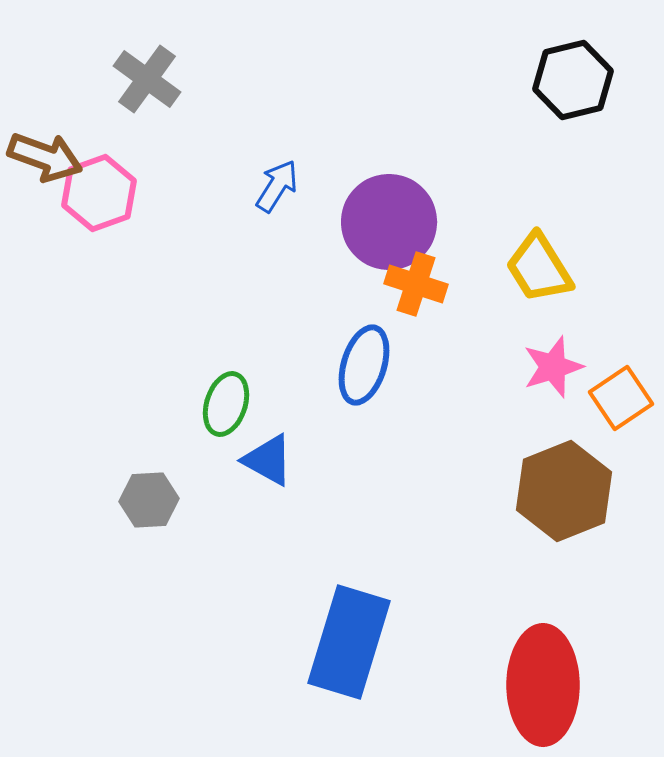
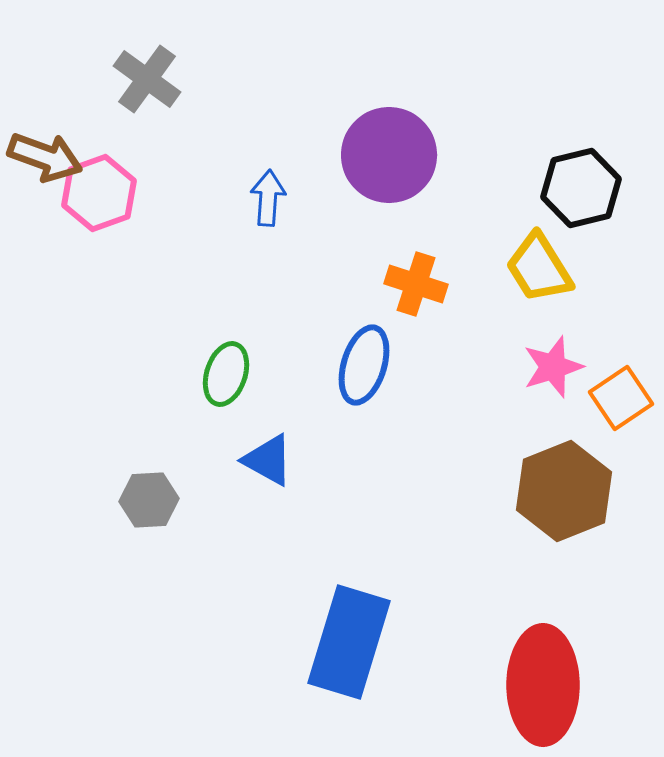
black hexagon: moved 8 px right, 108 px down
blue arrow: moved 9 px left, 12 px down; rotated 28 degrees counterclockwise
purple circle: moved 67 px up
green ellipse: moved 30 px up
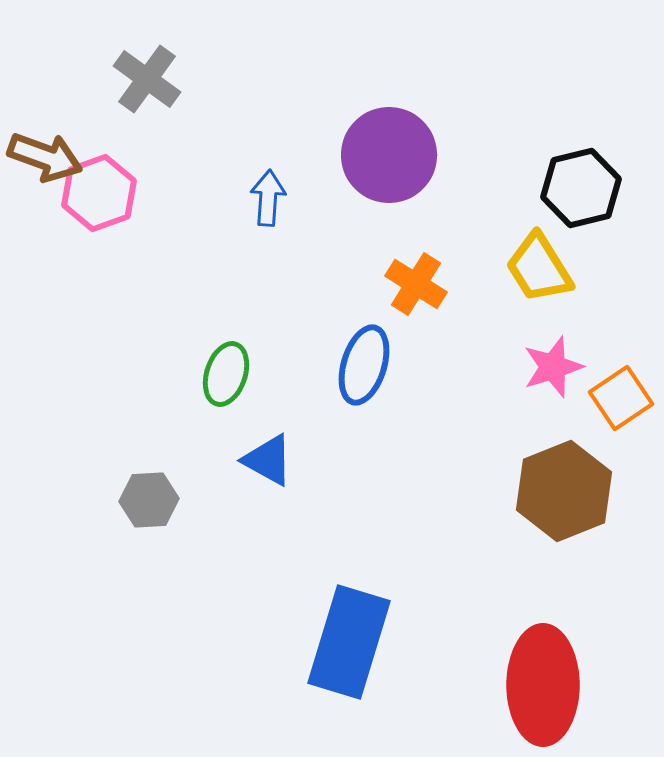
orange cross: rotated 14 degrees clockwise
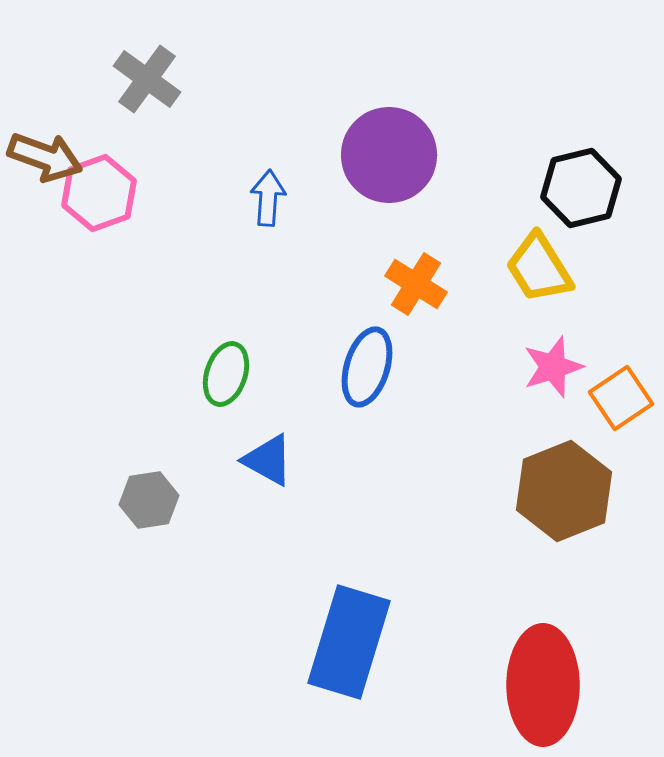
blue ellipse: moved 3 px right, 2 px down
gray hexagon: rotated 6 degrees counterclockwise
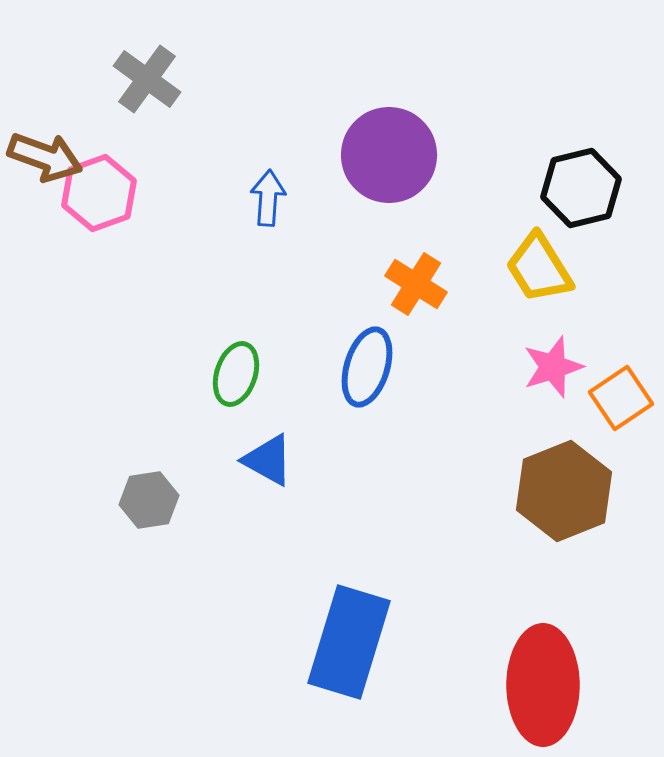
green ellipse: moved 10 px right
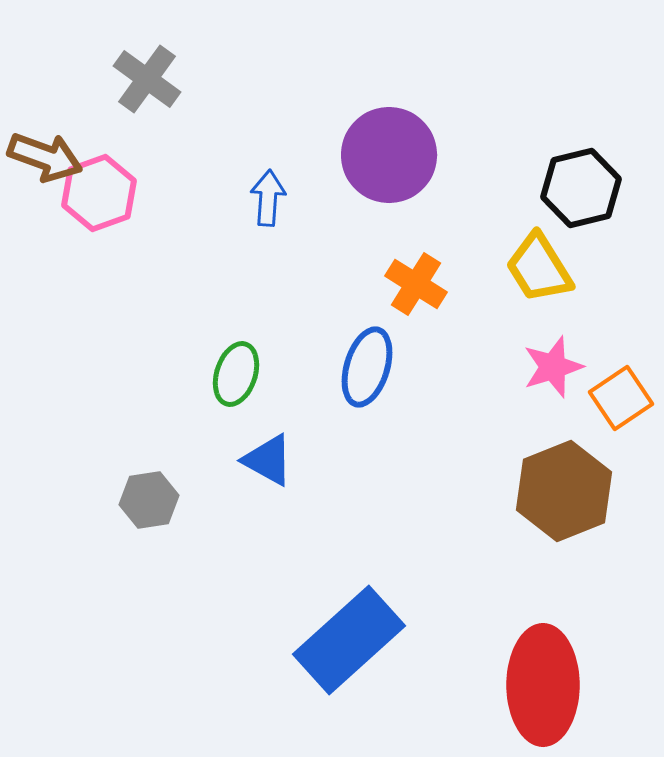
blue rectangle: moved 2 px up; rotated 31 degrees clockwise
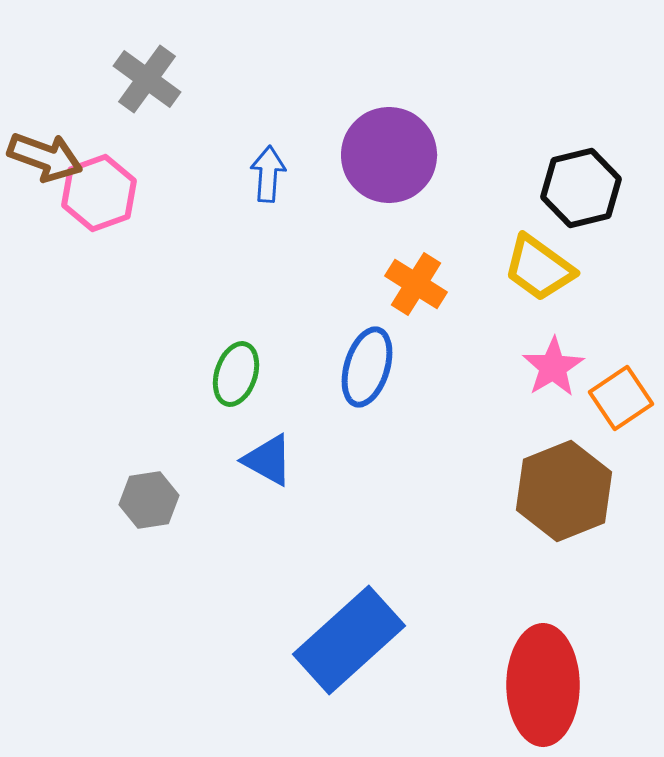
blue arrow: moved 24 px up
yellow trapezoid: rotated 22 degrees counterclockwise
pink star: rotated 14 degrees counterclockwise
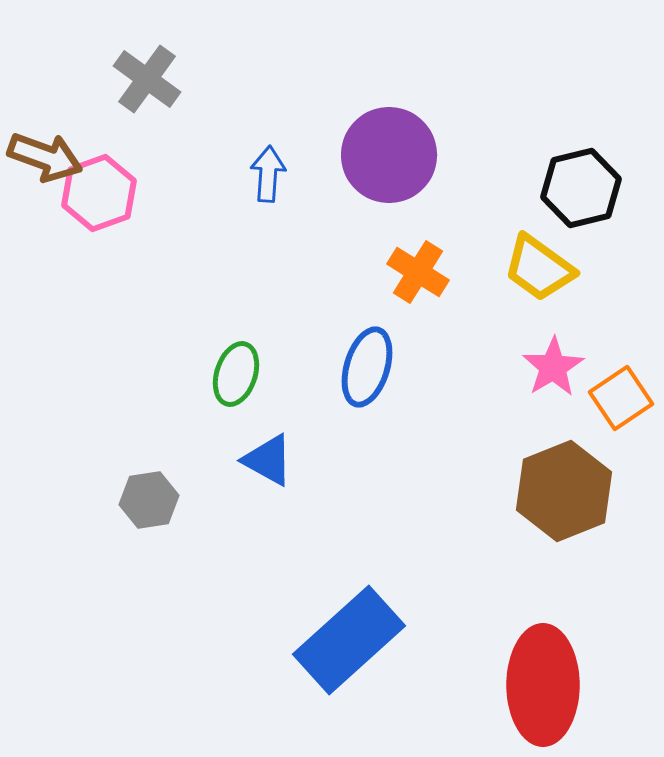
orange cross: moved 2 px right, 12 px up
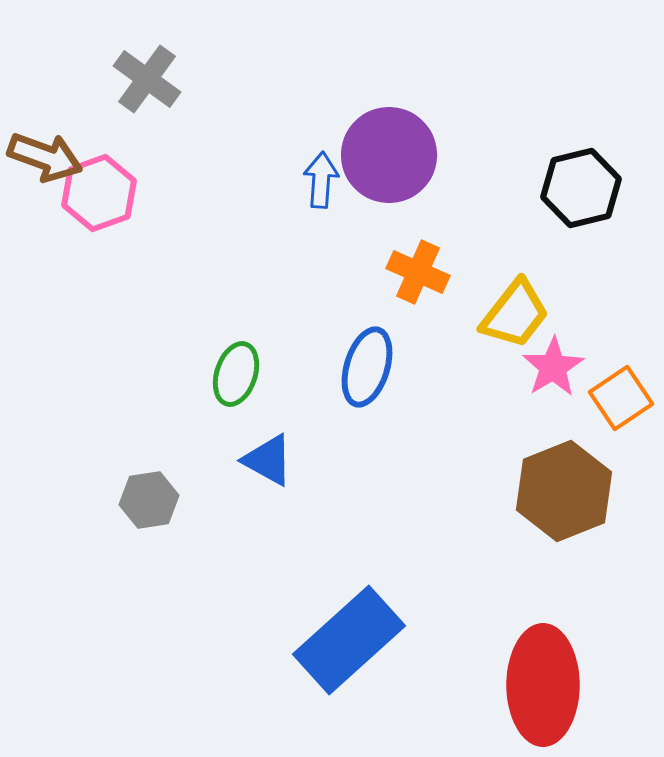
blue arrow: moved 53 px right, 6 px down
yellow trapezoid: moved 24 px left, 46 px down; rotated 88 degrees counterclockwise
orange cross: rotated 8 degrees counterclockwise
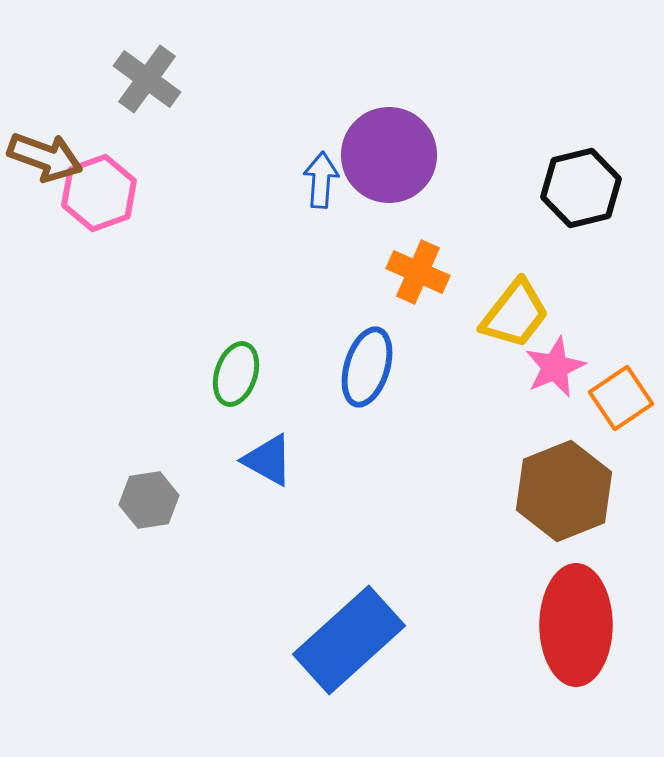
pink star: moved 2 px right; rotated 8 degrees clockwise
red ellipse: moved 33 px right, 60 px up
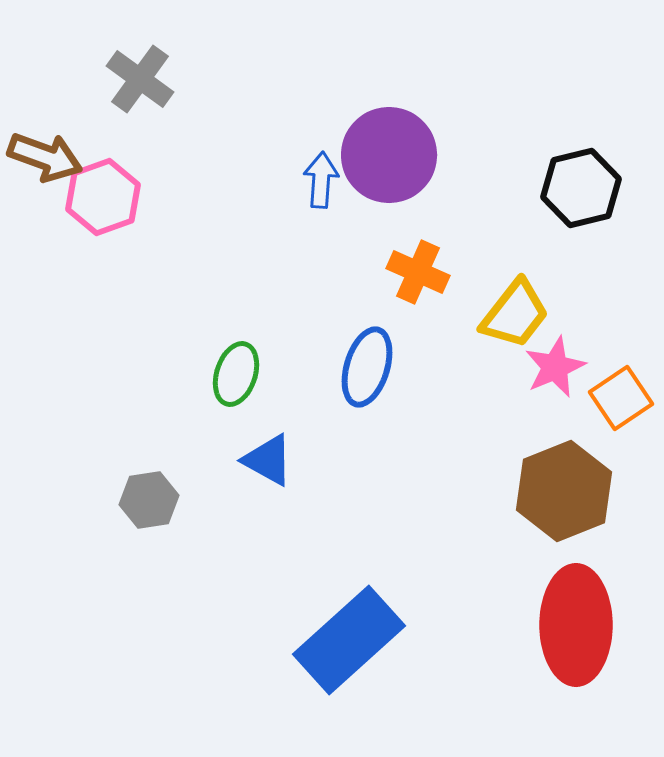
gray cross: moved 7 px left
pink hexagon: moved 4 px right, 4 px down
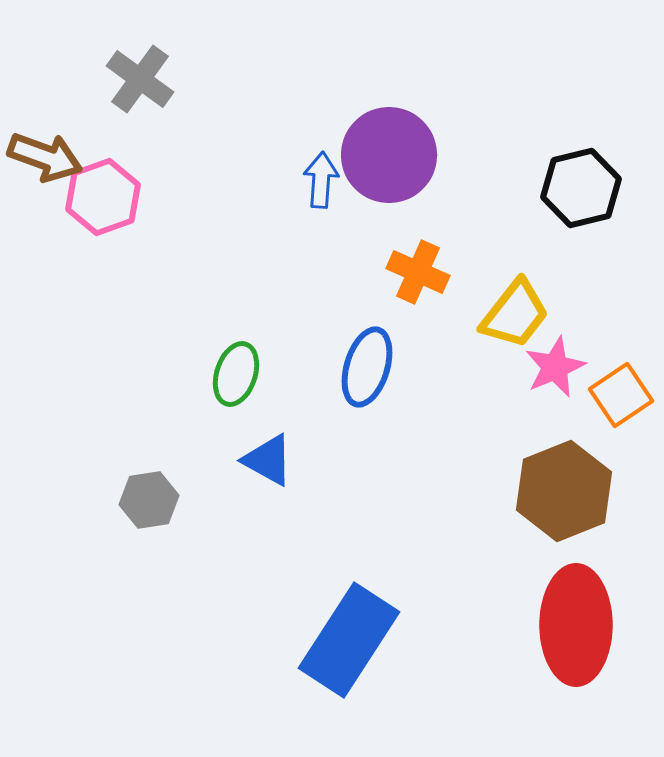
orange square: moved 3 px up
blue rectangle: rotated 15 degrees counterclockwise
